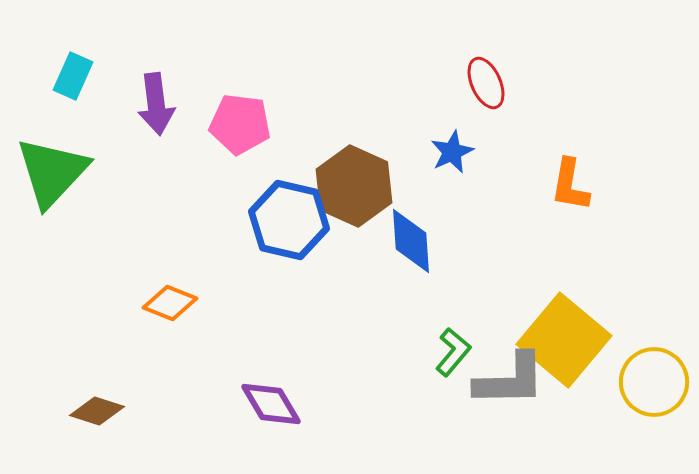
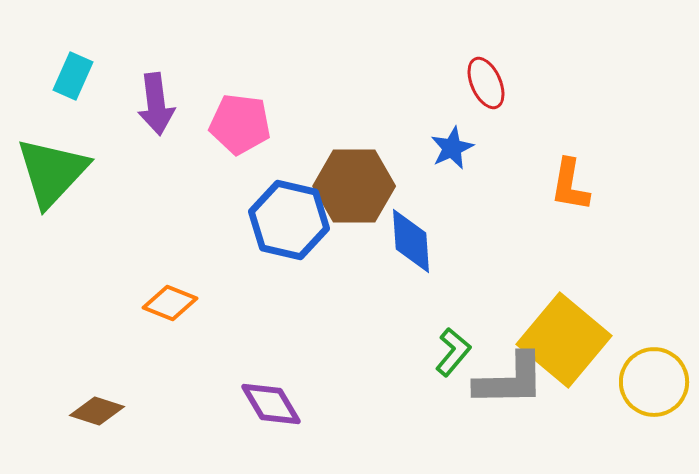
blue star: moved 4 px up
brown hexagon: rotated 24 degrees counterclockwise
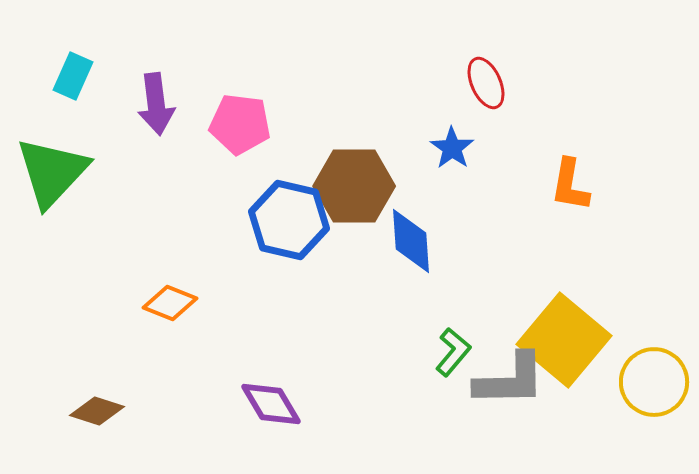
blue star: rotated 12 degrees counterclockwise
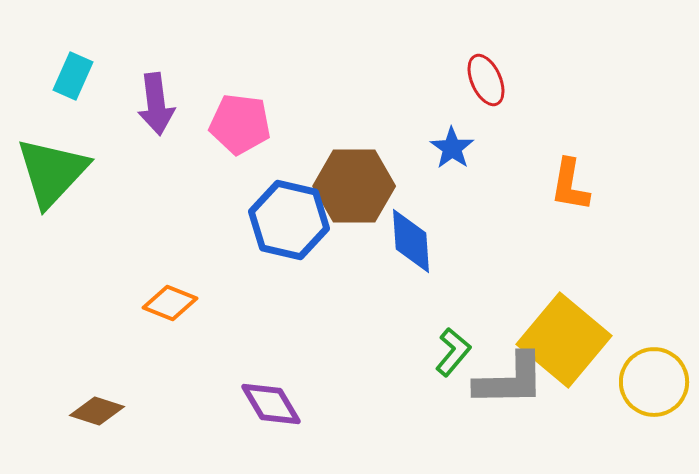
red ellipse: moved 3 px up
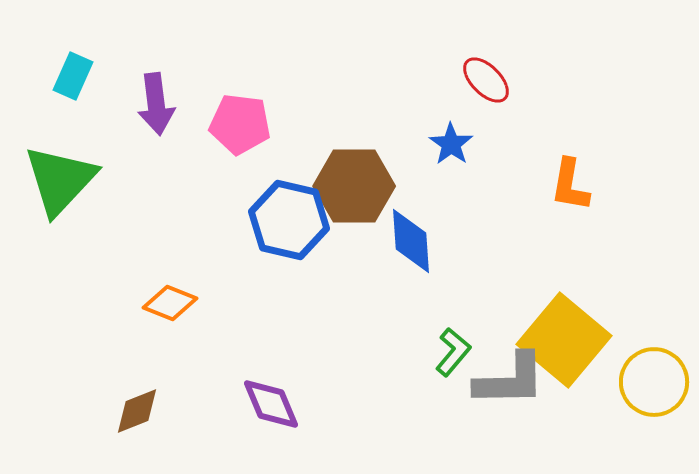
red ellipse: rotated 21 degrees counterclockwise
blue star: moved 1 px left, 4 px up
green triangle: moved 8 px right, 8 px down
purple diamond: rotated 8 degrees clockwise
brown diamond: moved 40 px right; rotated 40 degrees counterclockwise
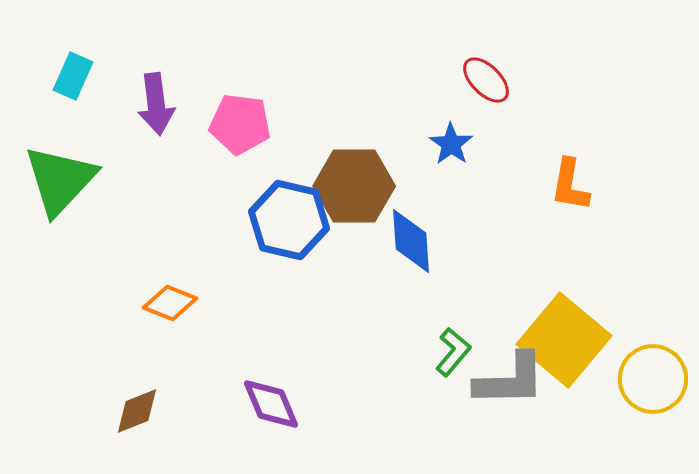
yellow circle: moved 1 px left, 3 px up
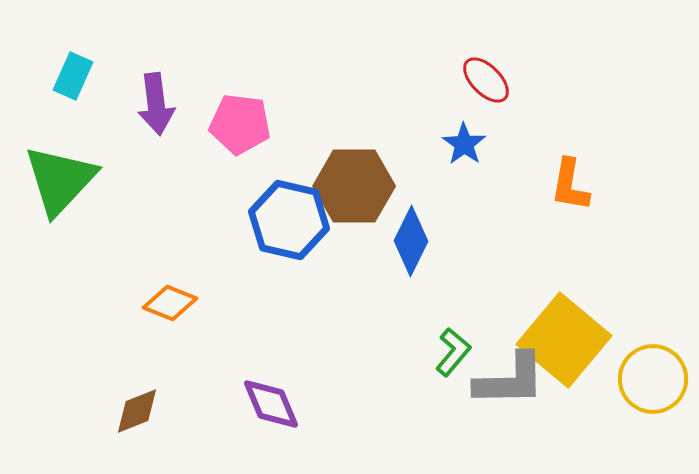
blue star: moved 13 px right
blue diamond: rotated 30 degrees clockwise
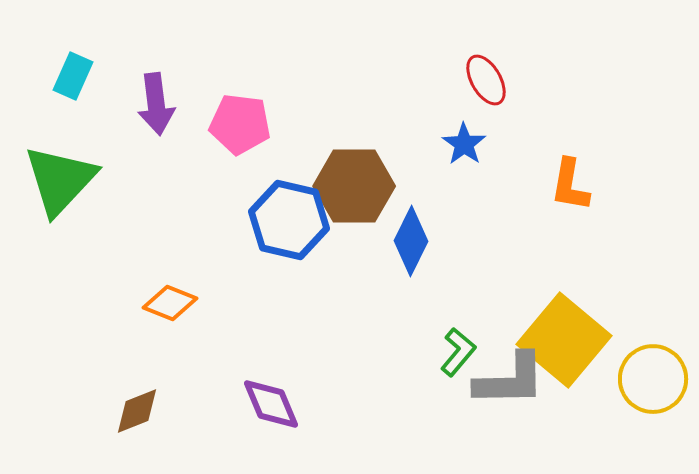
red ellipse: rotated 15 degrees clockwise
green L-shape: moved 5 px right
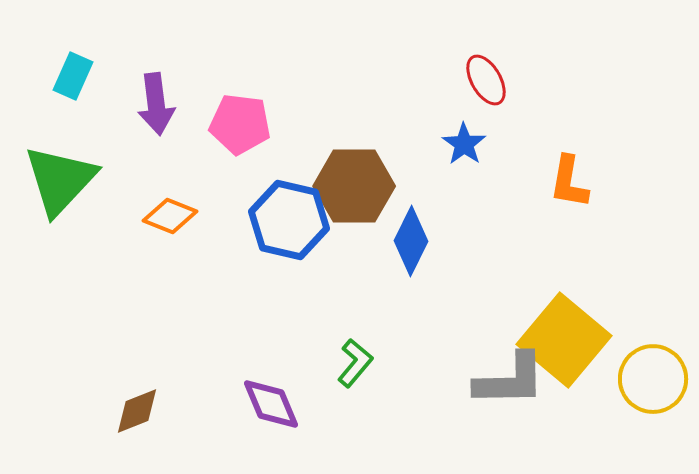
orange L-shape: moved 1 px left, 3 px up
orange diamond: moved 87 px up
green L-shape: moved 103 px left, 11 px down
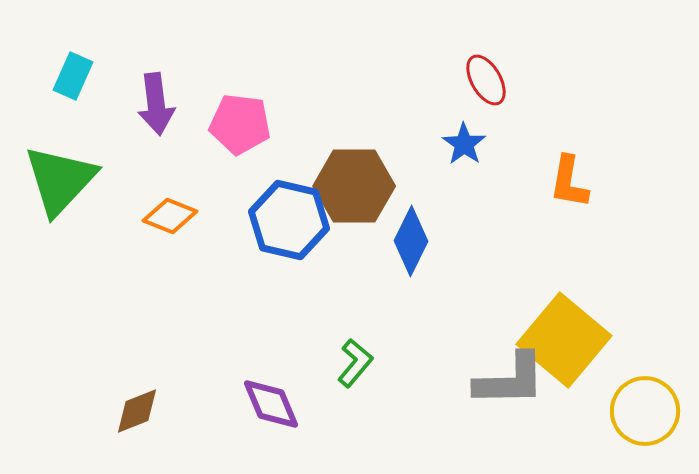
yellow circle: moved 8 px left, 32 px down
